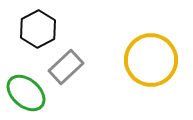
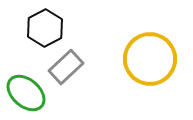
black hexagon: moved 7 px right, 1 px up
yellow circle: moved 1 px left, 1 px up
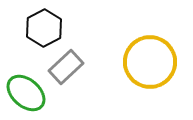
black hexagon: moved 1 px left
yellow circle: moved 3 px down
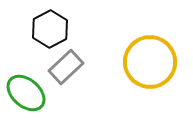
black hexagon: moved 6 px right, 1 px down
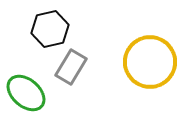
black hexagon: rotated 15 degrees clockwise
gray rectangle: moved 5 px right; rotated 16 degrees counterclockwise
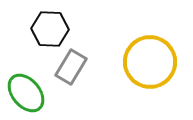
black hexagon: rotated 15 degrees clockwise
green ellipse: rotated 9 degrees clockwise
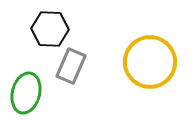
gray rectangle: moved 1 px up; rotated 8 degrees counterclockwise
green ellipse: rotated 54 degrees clockwise
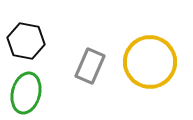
black hexagon: moved 24 px left, 12 px down; rotated 9 degrees clockwise
gray rectangle: moved 19 px right
